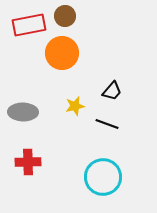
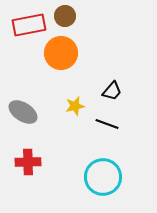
orange circle: moved 1 px left
gray ellipse: rotated 32 degrees clockwise
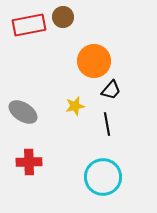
brown circle: moved 2 px left, 1 px down
orange circle: moved 33 px right, 8 px down
black trapezoid: moved 1 px left, 1 px up
black line: rotated 60 degrees clockwise
red cross: moved 1 px right
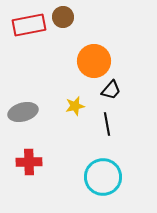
gray ellipse: rotated 48 degrees counterclockwise
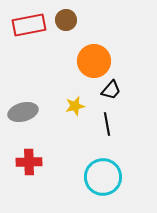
brown circle: moved 3 px right, 3 px down
